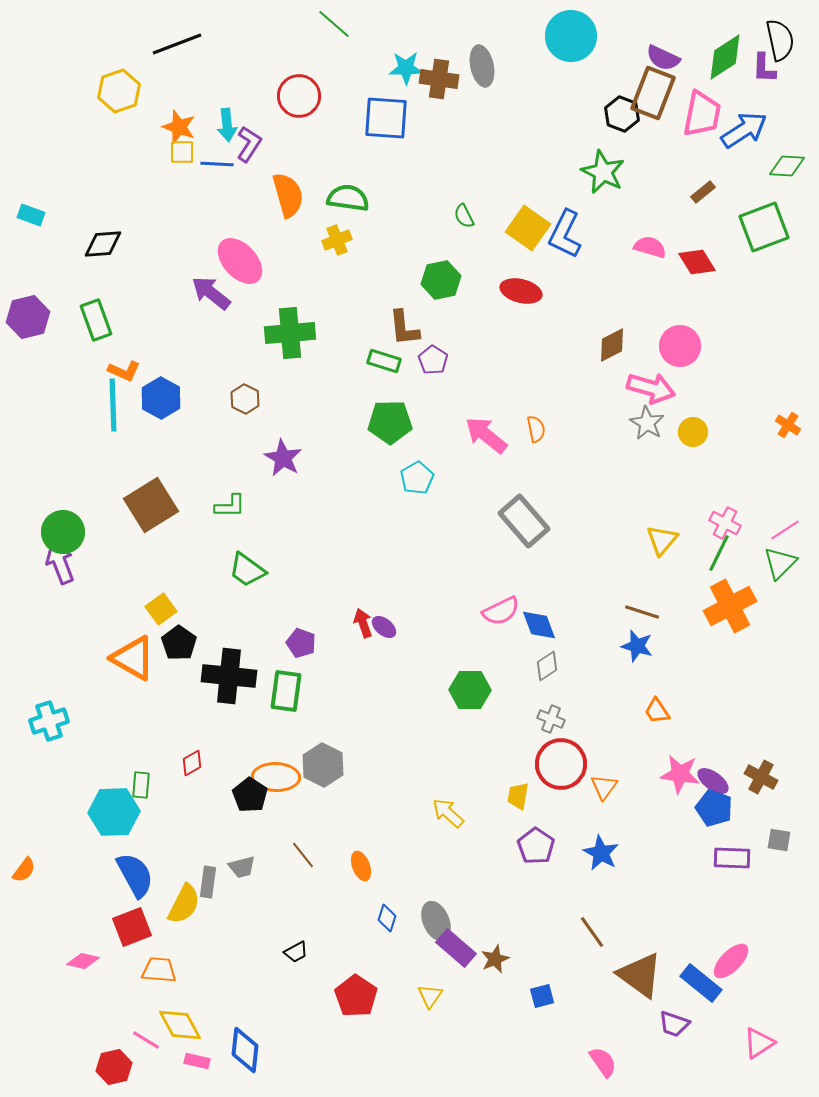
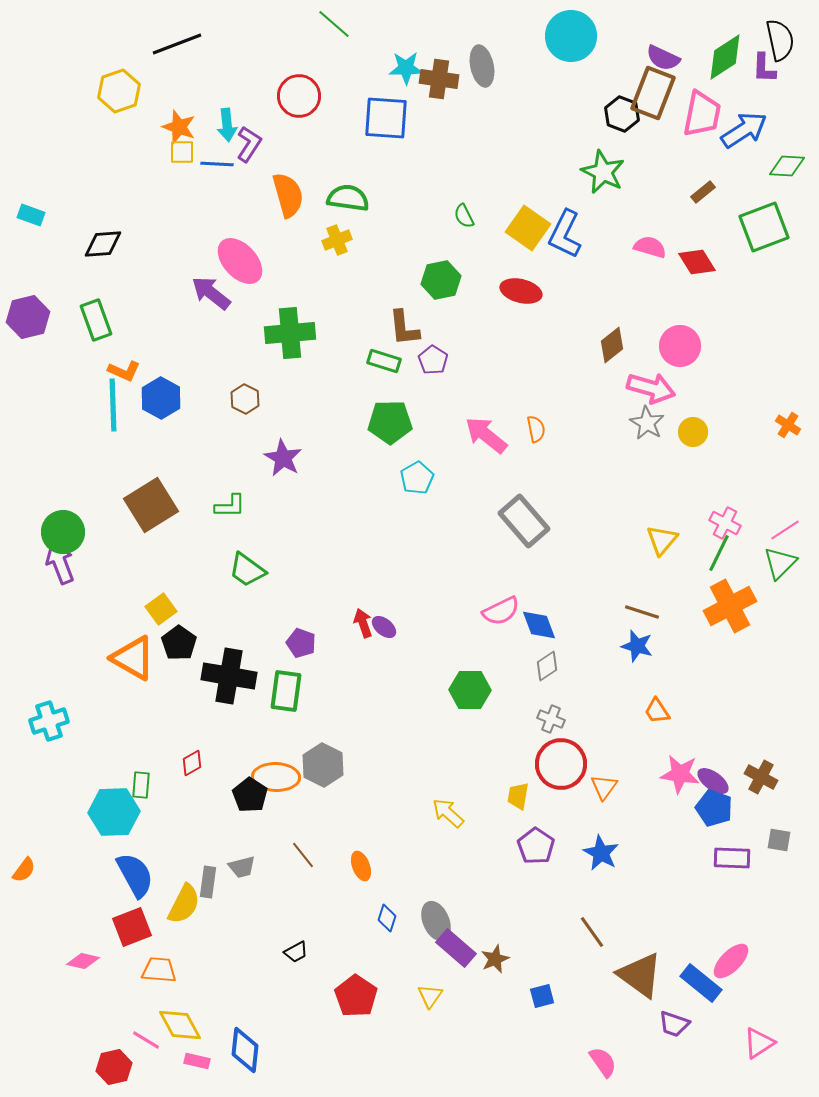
brown diamond at (612, 345): rotated 12 degrees counterclockwise
black cross at (229, 676): rotated 4 degrees clockwise
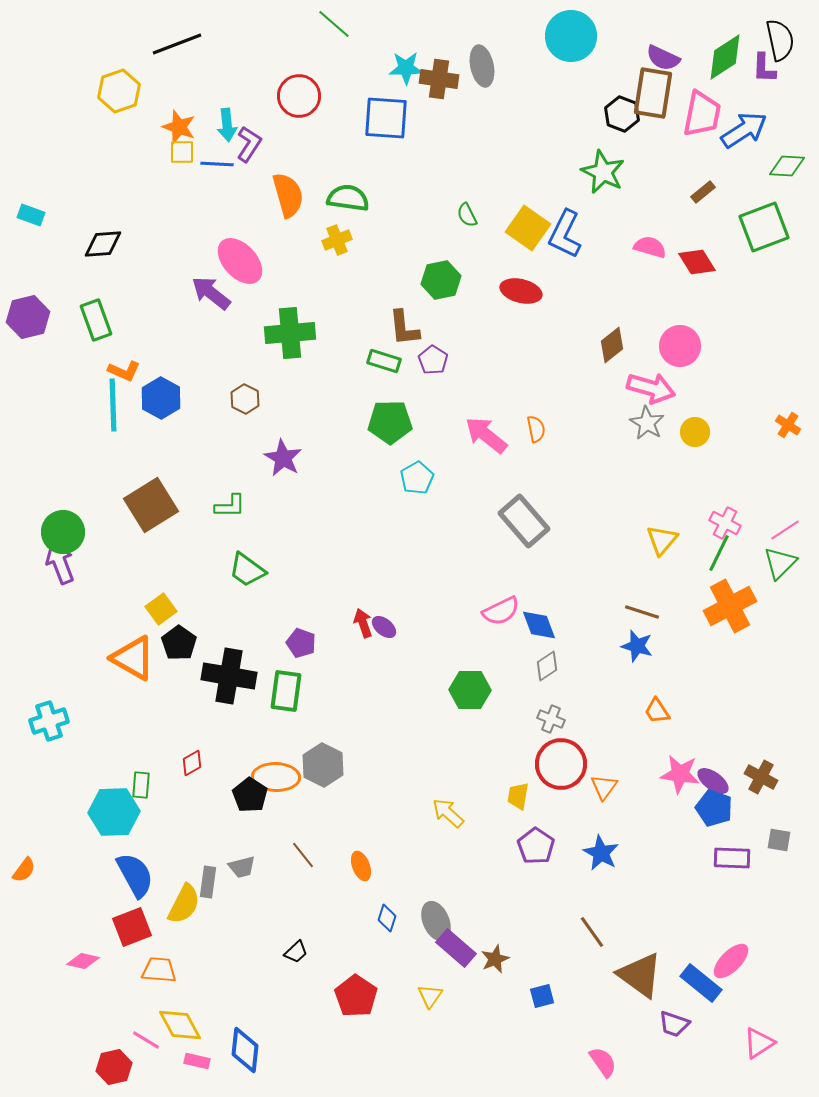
brown rectangle at (653, 93): rotated 12 degrees counterclockwise
green semicircle at (464, 216): moved 3 px right, 1 px up
yellow circle at (693, 432): moved 2 px right
black trapezoid at (296, 952): rotated 15 degrees counterclockwise
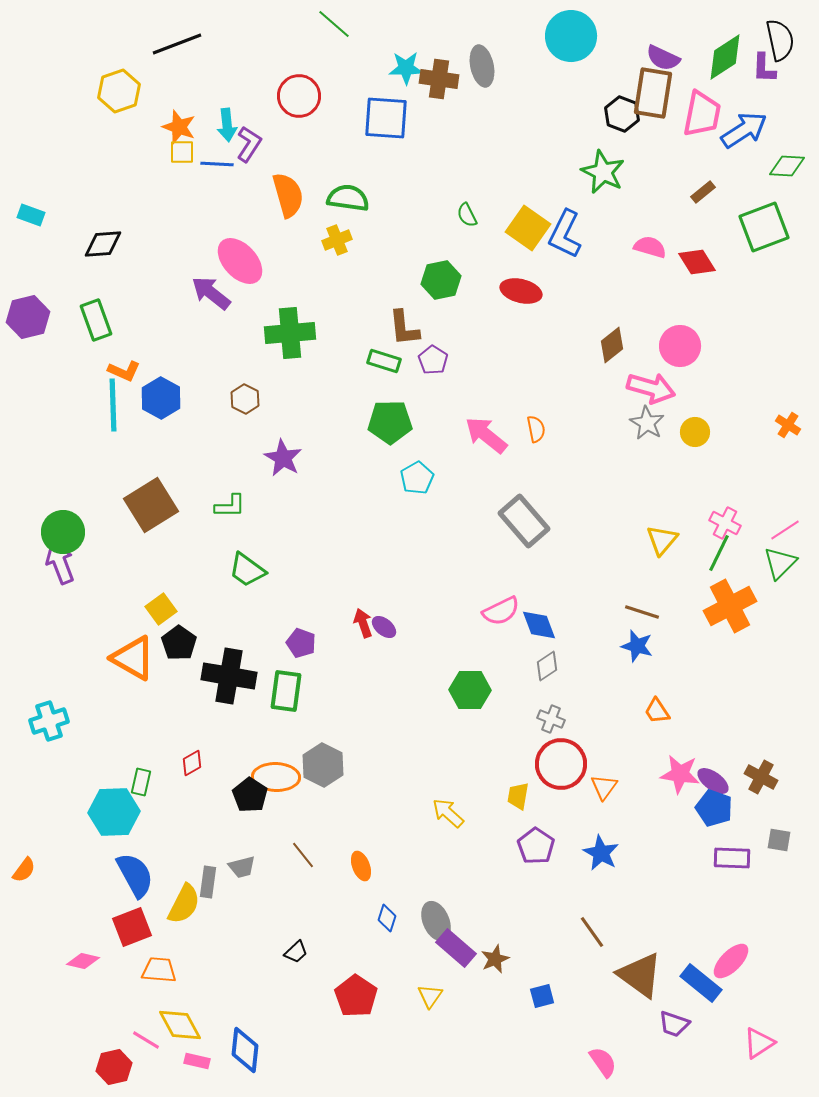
green rectangle at (141, 785): moved 3 px up; rotated 8 degrees clockwise
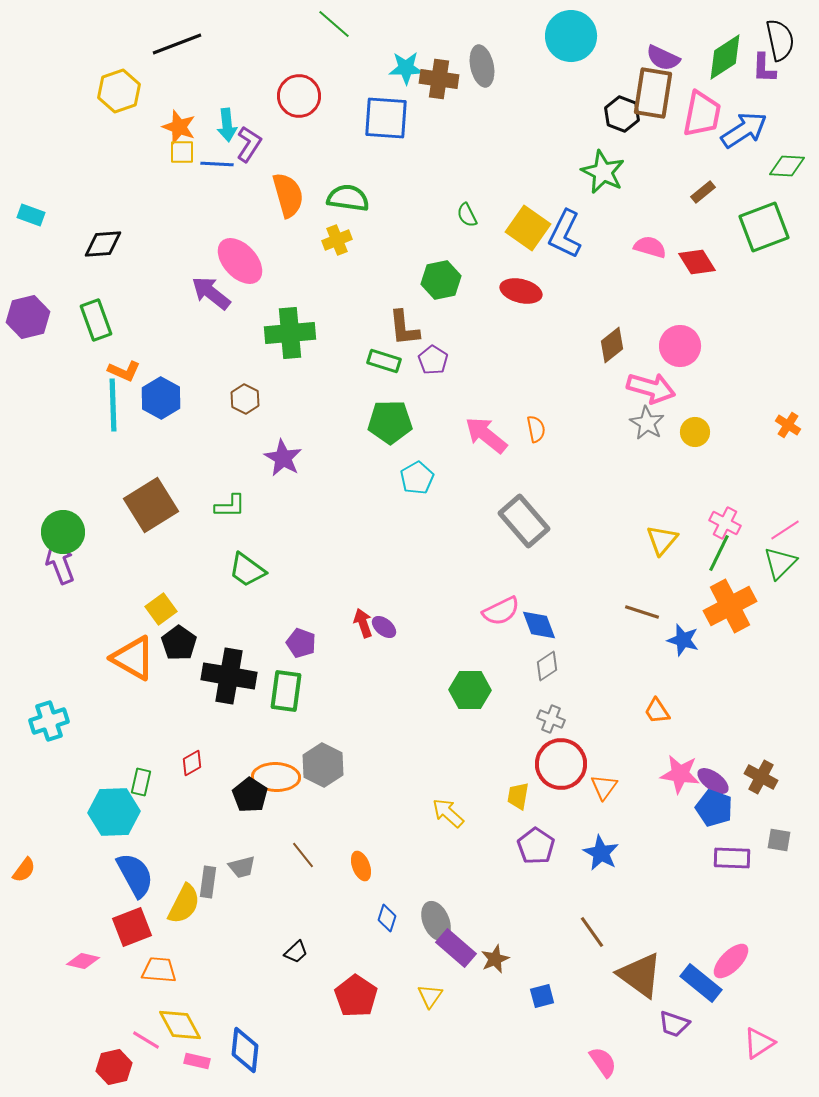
blue star at (637, 646): moved 46 px right, 6 px up
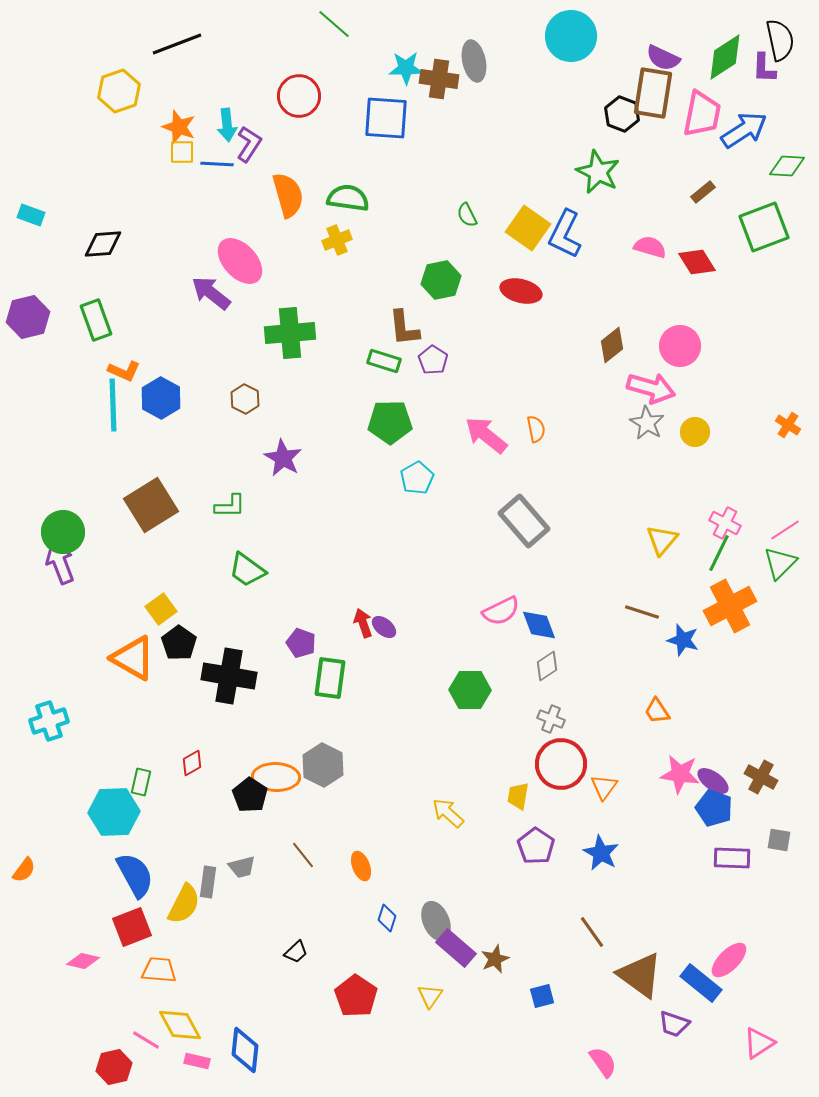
gray ellipse at (482, 66): moved 8 px left, 5 px up
green star at (603, 172): moved 5 px left
green rectangle at (286, 691): moved 44 px right, 13 px up
pink ellipse at (731, 961): moved 2 px left, 1 px up
